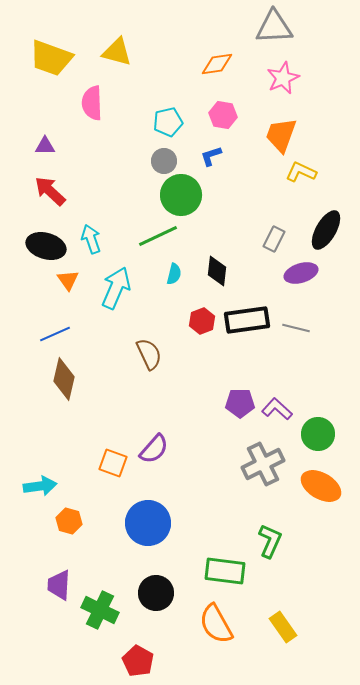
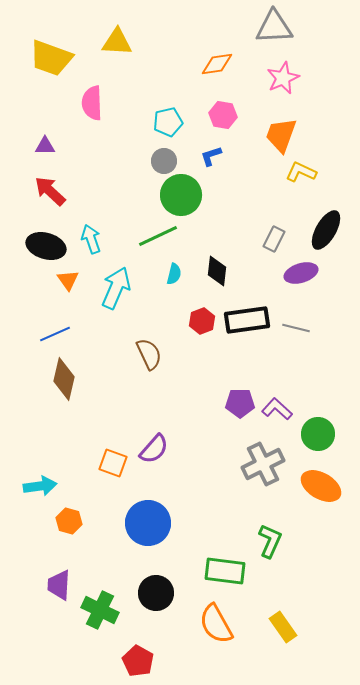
yellow triangle at (117, 52): moved 10 px up; rotated 12 degrees counterclockwise
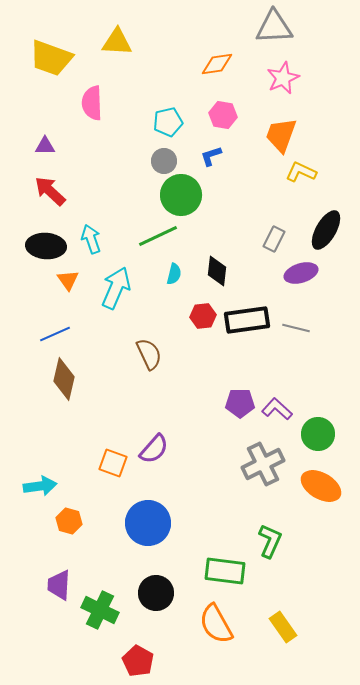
black ellipse at (46, 246): rotated 12 degrees counterclockwise
red hexagon at (202, 321): moved 1 px right, 5 px up; rotated 15 degrees clockwise
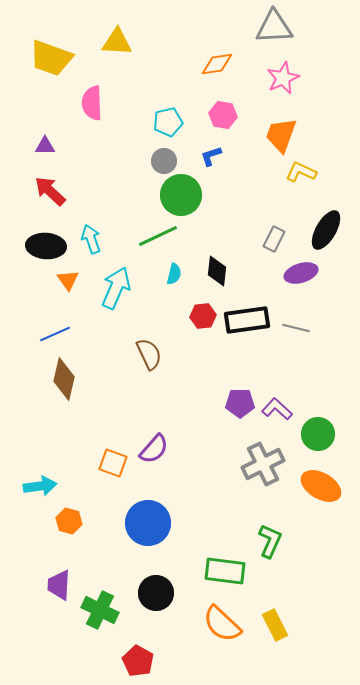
orange semicircle at (216, 624): moved 6 px right; rotated 18 degrees counterclockwise
yellow rectangle at (283, 627): moved 8 px left, 2 px up; rotated 8 degrees clockwise
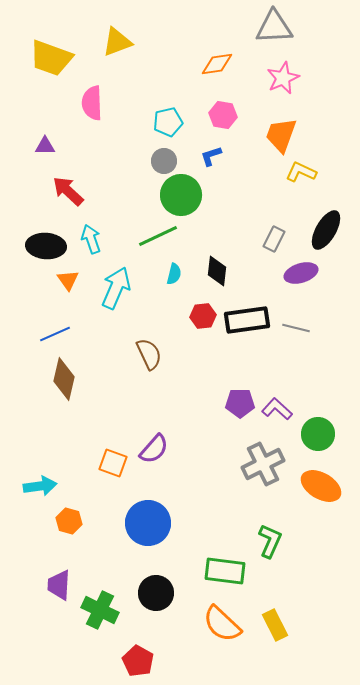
yellow triangle at (117, 42): rotated 24 degrees counterclockwise
red arrow at (50, 191): moved 18 px right
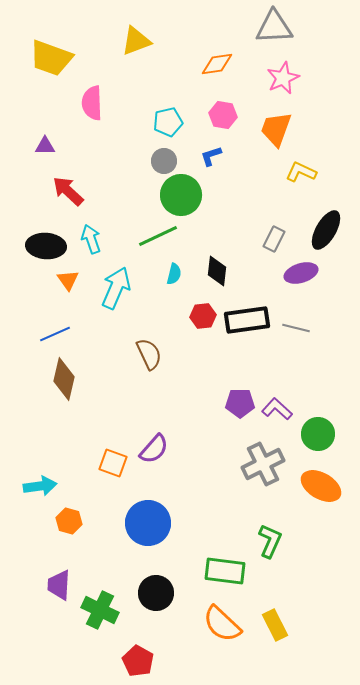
yellow triangle at (117, 42): moved 19 px right, 1 px up
orange trapezoid at (281, 135): moved 5 px left, 6 px up
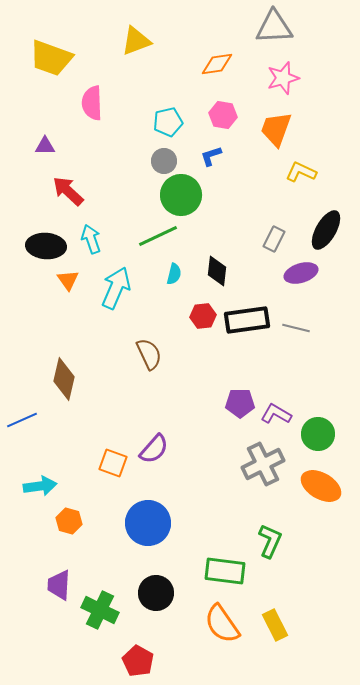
pink star at (283, 78): rotated 8 degrees clockwise
blue line at (55, 334): moved 33 px left, 86 px down
purple L-shape at (277, 409): moved 1 px left, 5 px down; rotated 12 degrees counterclockwise
orange semicircle at (222, 624): rotated 12 degrees clockwise
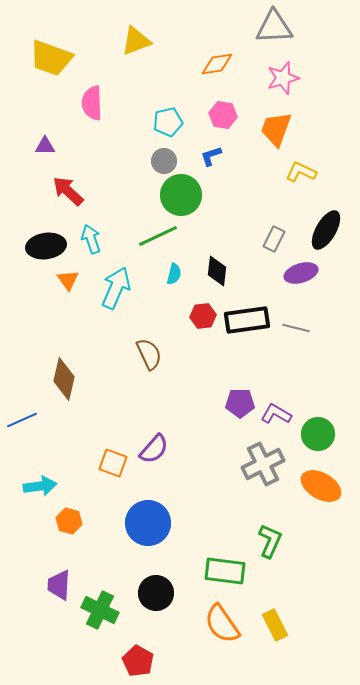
black ellipse at (46, 246): rotated 12 degrees counterclockwise
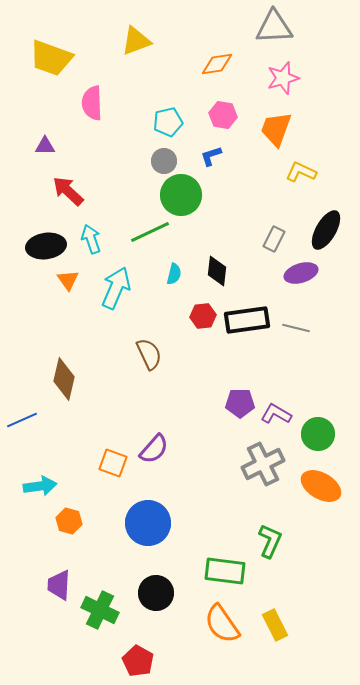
green line at (158, 236): moved 8 px left, 4 px up
